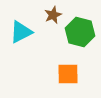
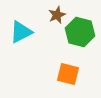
brown star: moved 4 px right
orange square: rotated 15 degrees clockwise
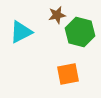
brown star: rotated 12 degrees clockwise
orange square: rotated 25 degrees counterclockwise
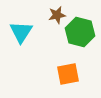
cyan triangle: rotated 30 degrees counterclockwise
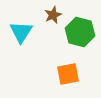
brown star: moved 4 px left; rotated 12 degrees counterclockwise
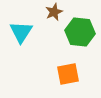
brown star: moved 1 px right, 3 px up
green hexagon: rotated 8 degrees counterclockwise
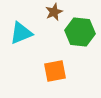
cyan triangle: moved 1 px down; rotated 35 degrees clockwise
orange square: moved 13 px left, 3 px up
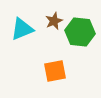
brown star: moved 9 px down
cyan triangle: moved 1 px right, 4 px up
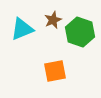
brown star: moved 1 px left, 1 px up
green hexagon: rotated 12 degrees clockwise
